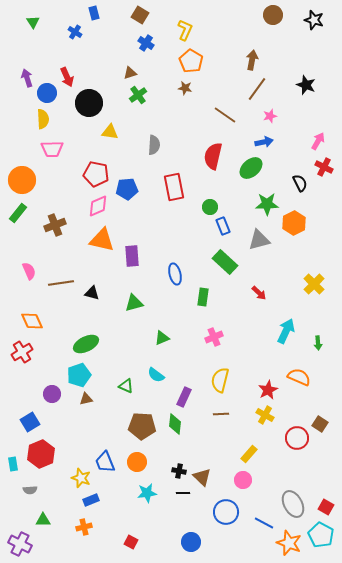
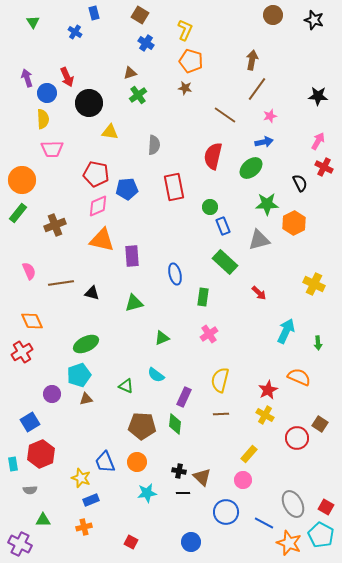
orange pentagon at (191, 61): rotated 15 degrees counterclockwise
black star at (306, 85): moved 12 px right, 11 px down; rotated 18 degrees counterclockwise
yellow cross at (314, 284): rotated 20 degrees counterclockwise
pink cross at (214, 337): moved 5 px left, 3 px up; rotated 12 degrees counterclockwise
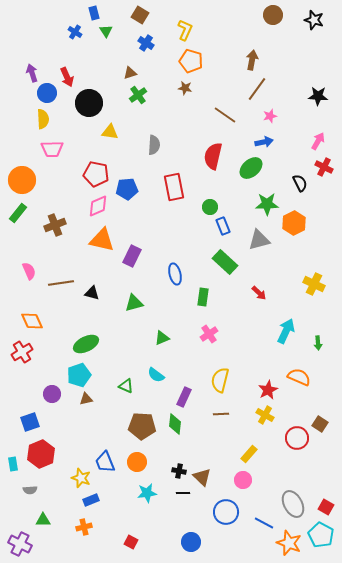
green triangle at (33, 22): moved 73 px right, 9 px down
purple arrow at (27, 78): moved 5 px right, 5 px up
purple rectangle at (132, 256): rotated 30 degrees clockwise
blue square at (30, 422): rotated 12 degrees clockwise
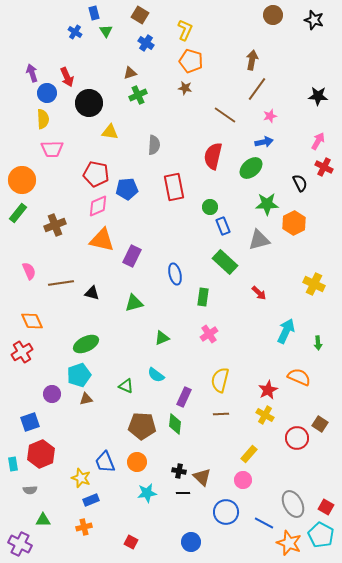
green cross at (138, 95): rotated 12 degrees clockwise
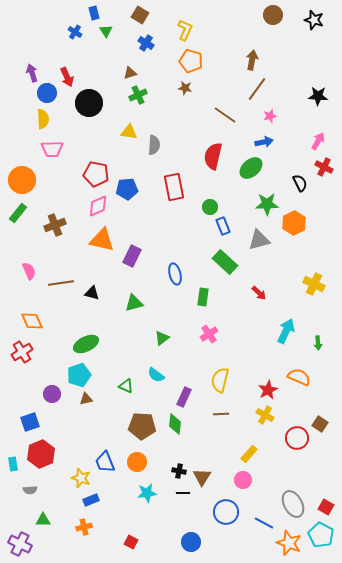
yellow triangle at (110, 132): moved 19 px right
green triangle at (162, 338): rotated 14 degrees counterclockwise
brown triangle at (202, 477): rotated 18 degrees clockwise
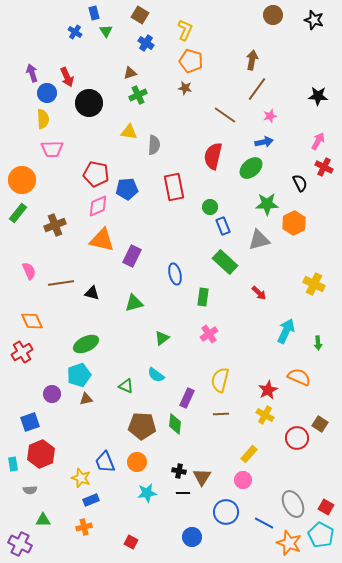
purple rectangle at (184, 397): moved 3 px right, 1 px down
blue circle at (191, 542): moved 1 px right, 5 px up
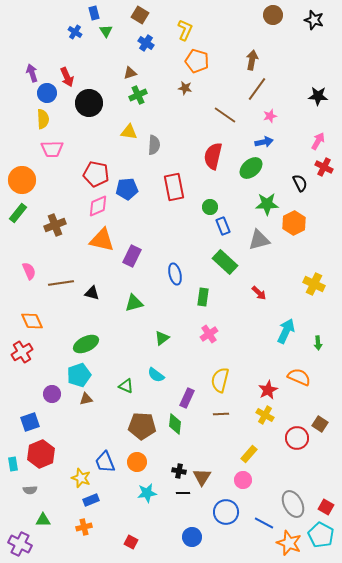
orange pentagon at (191, 61): moved 6 px right
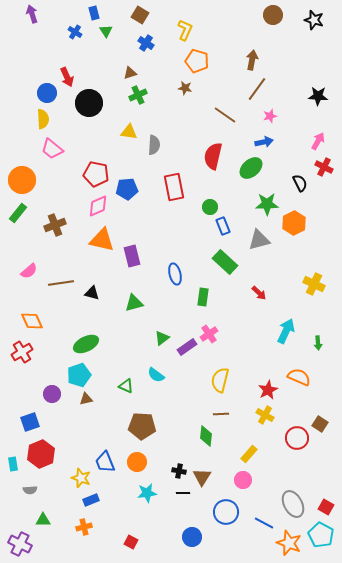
purple arrow at (32, 73): moved 59 px up
pink trapezoid at (52, 149): rotated 40 degrees clockwise
purple rectangle at (132, 256): rotated 40 degrees counterclockwise
pink semicircle at (29, 271): rotated 72 degrees clockwise
purple rectangle at (187, 398): moved 51 px up; rotated 30 degrees clockwise
green diamond at (175, 424): moved 31 px right, 12 px down
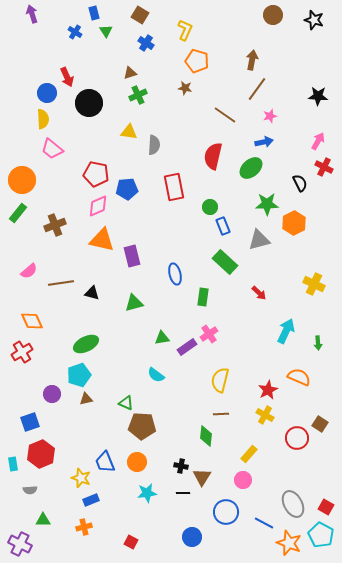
green triangle at (162, 338): rotated 28 degrees clockwise
green triangle at (126, 386): moved 17 px down
black cross at (179, 471): moved 2 px right, 5 px up
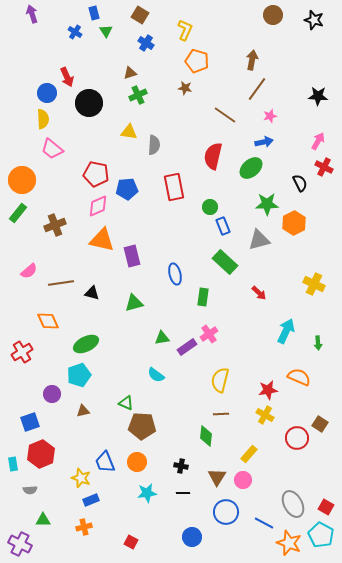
orange diamond at (32, 321): moved 16 px right
red star at (268, 390): rotated 18 degrees clockwise
brown triangle at (86, 399): moved 3 px left, 12 px down
brown triangle at (202, 477): moved 15 px right
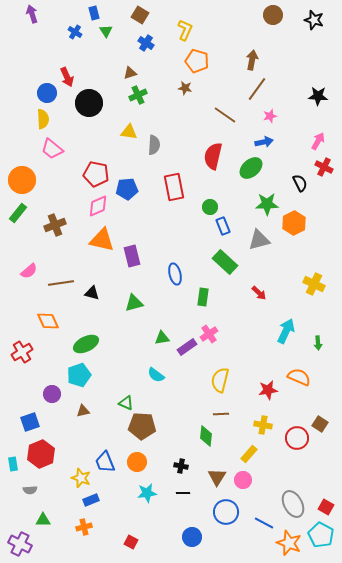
yellow cross at (265, 415): moved 2 px left, 10 px down; rotated 18 degrees counterclockwise
